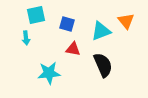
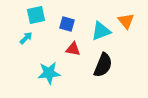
cyan arrow: rotated 128 degrees counterclockwise
black semicircle: rotated 45 degrees clockwise
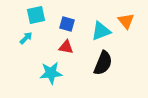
red triangle: moved 7 px left, 2 px up
black semicircle: moved 2 px up
cyan star: moved 2 px right
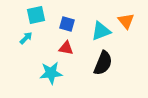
red triangle: moved 1 px down
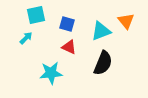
red triangle: moved 3 px right, 1 px up; rotated 14 degrees clockwise
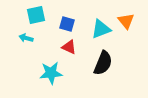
cyan triangle: moved 2 px up
cyan arrow: rotated 120 degrees counterclockwise
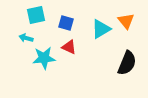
blue square: moved 1 px left, 1 px up
cyan triangle: rotated 10 degrees counterclockwise
black semicircle: moved 24 px right
cyan star: moved 7 px left, 15 px up
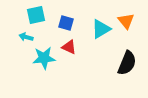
cyan arrow: moved 1 px up
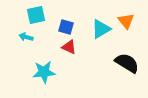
blue square: moved 4 px down
cyan star: moved 14 px down
black semicircle: rotated 80 degrees counterclockwise
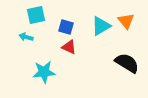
cyan triangle: moved 3 px up
